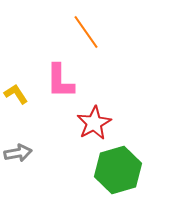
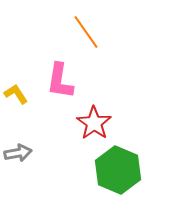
pink L-shape: rotated 9 degrees clockwise
red star: rotated 8 degrees counterclockwise
green hexagon: rotated 21 degrees counterclockwise
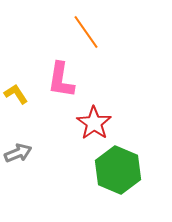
pink L-shape: moved 1 px right, 1 px up
gray arrow: rotated 12 degrees counterclockwise
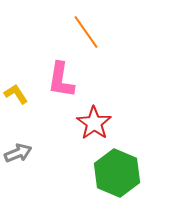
green hexagon: moved 1 px left, 3 px down
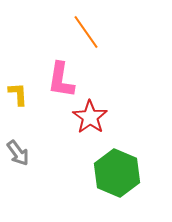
yellow L-shape: moved 2 px right; rotated 30 degrees clockwise
red star: moved 4 px left, 6 px up
gray arrow: rotated 76 degrees clockwise
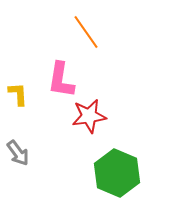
red star: moved 1 px left, 1 px up; rotated 28 degrees clockwise
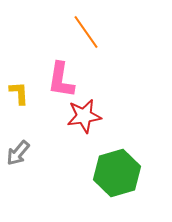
yellow L-shape: moved 1 px right, 1 px up
red star: moved 5 px left
gray arrow: rotated 76 degrees clockwise
green hexagon: rotated 21 degrees clockwise
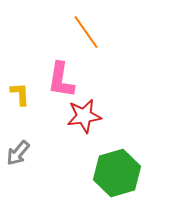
yellow L-shape: moved 1 px right, 1 px down
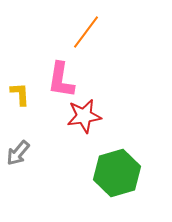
orange line: rotated 72 degrees clockwise
